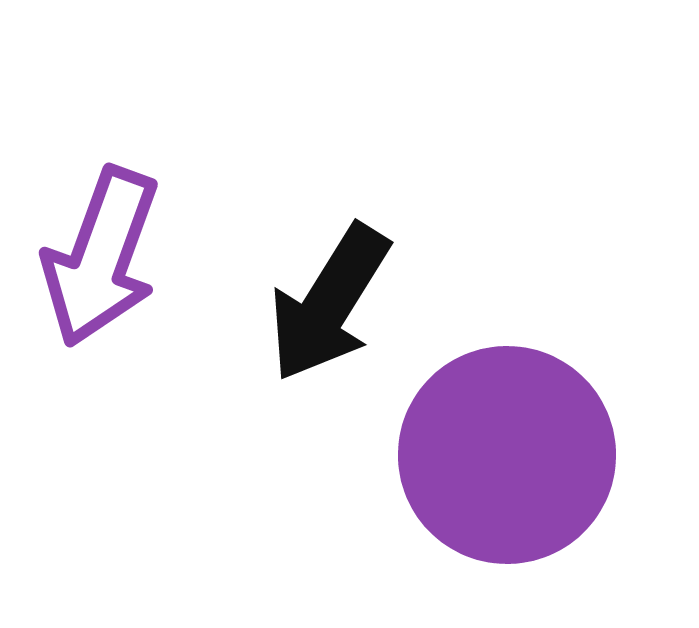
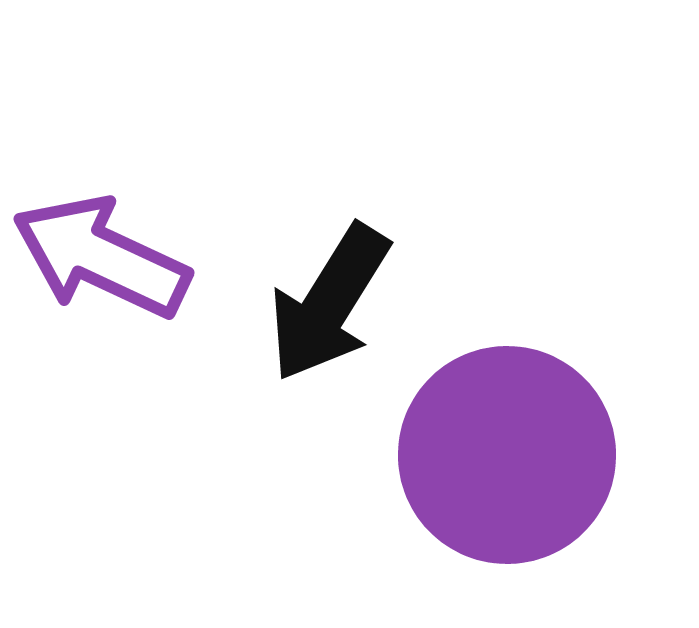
purple arrow: rotated 95 degrees clockwise
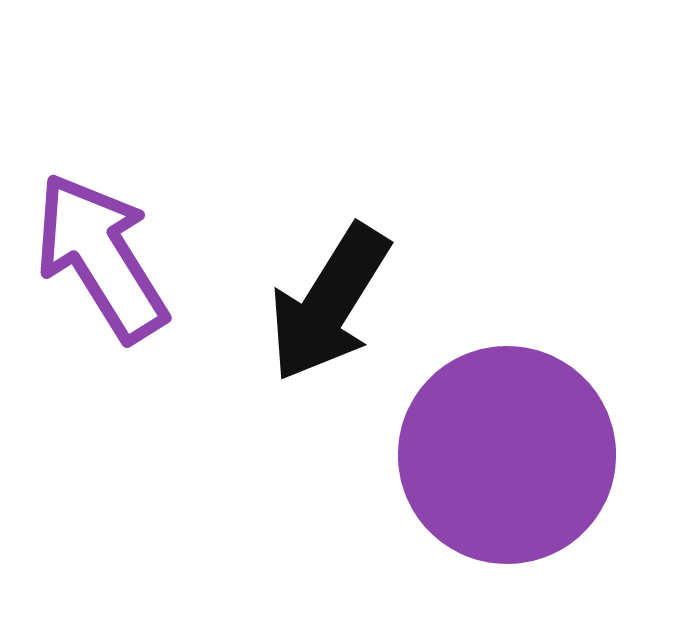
purple arrow: rotated 33 degrees clockwise
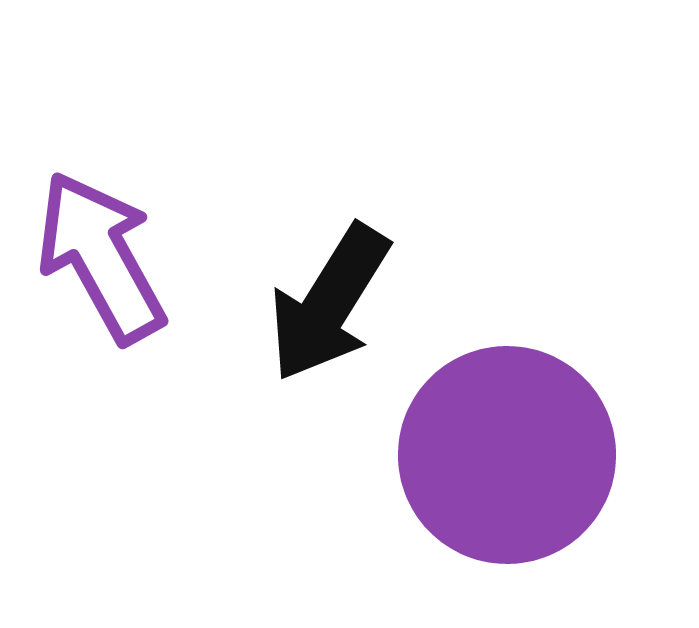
purple arrow: rotated 3 degrees clockwise
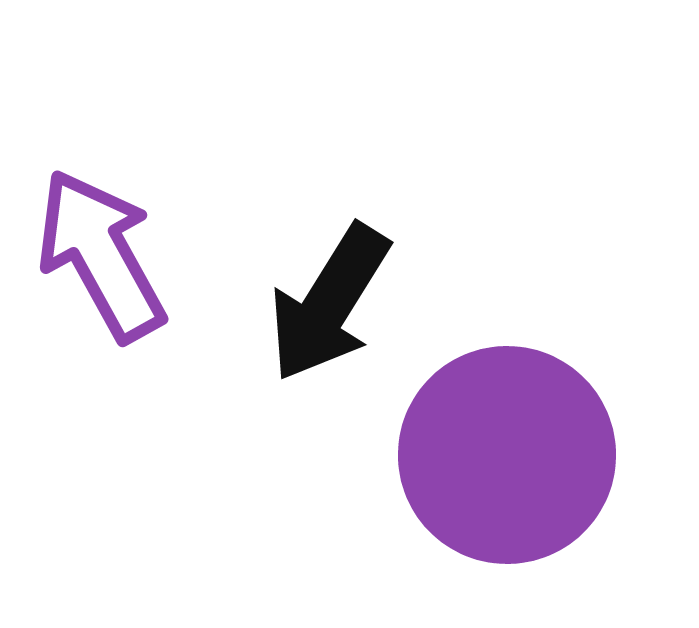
purple arrow: moved 2 px up
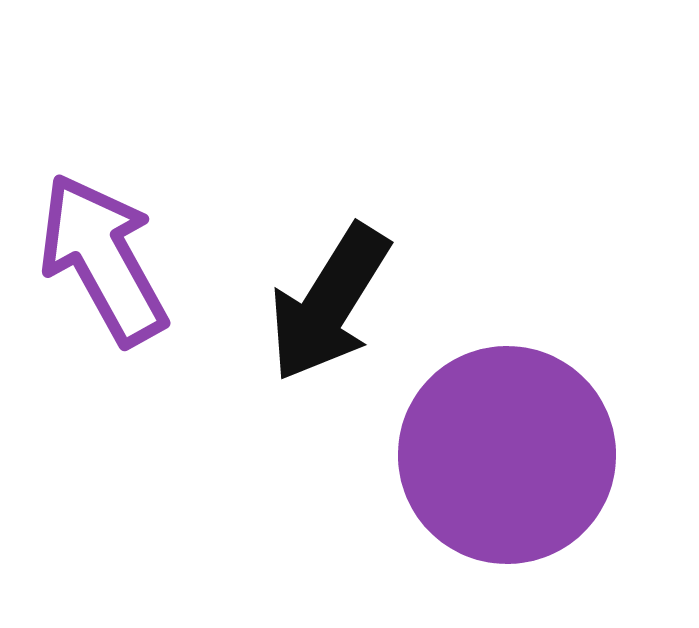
purple arrow: moved 2 px right, 4 px down
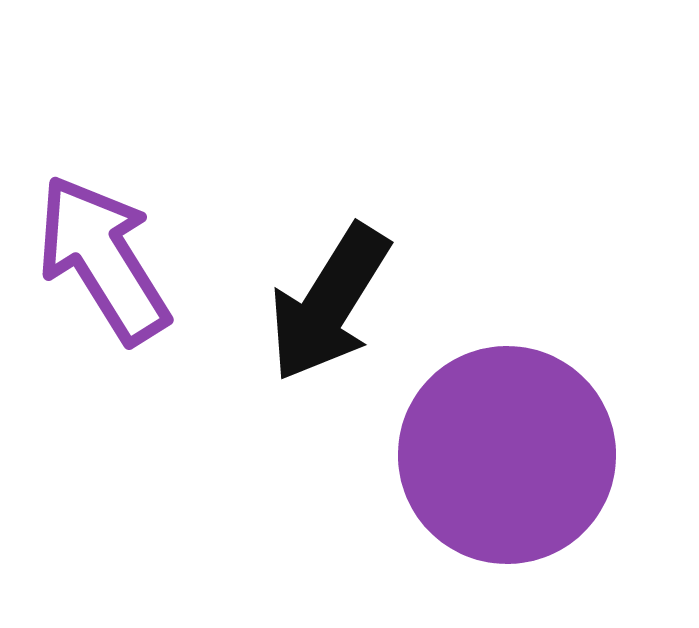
purple arrow: rotated 3 degrees counterclockwise
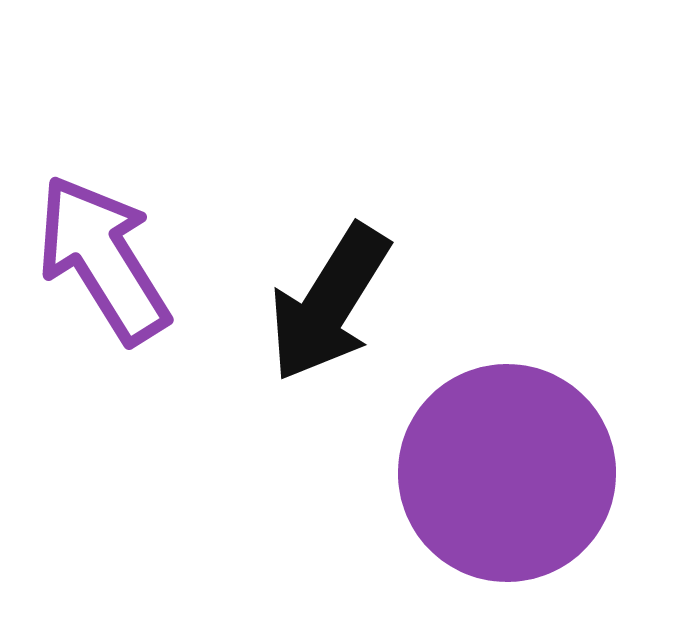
purple circle: moved 18 px down
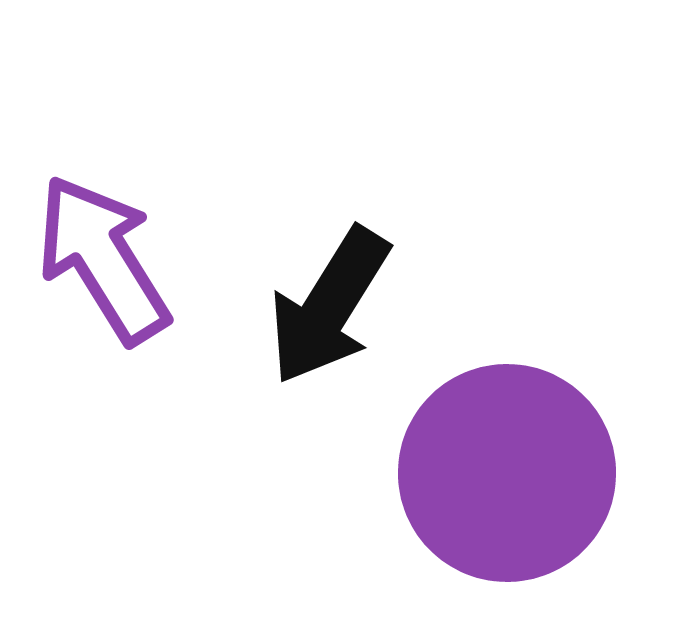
black arrow: moved 3 px down
